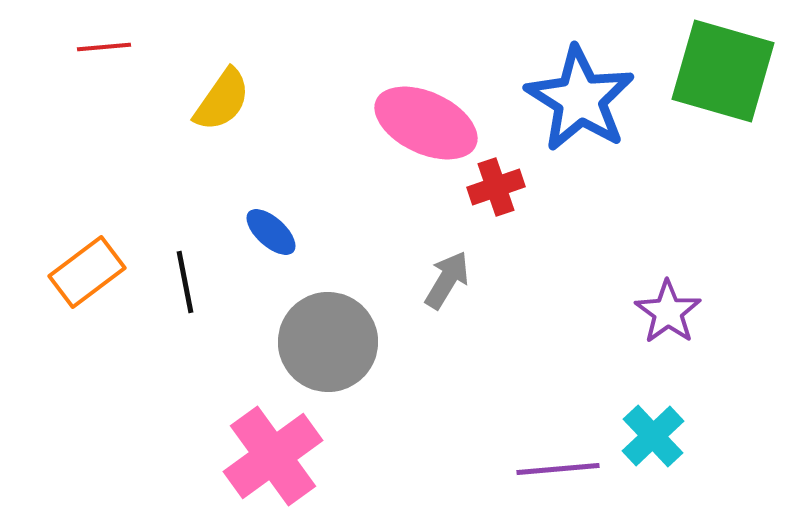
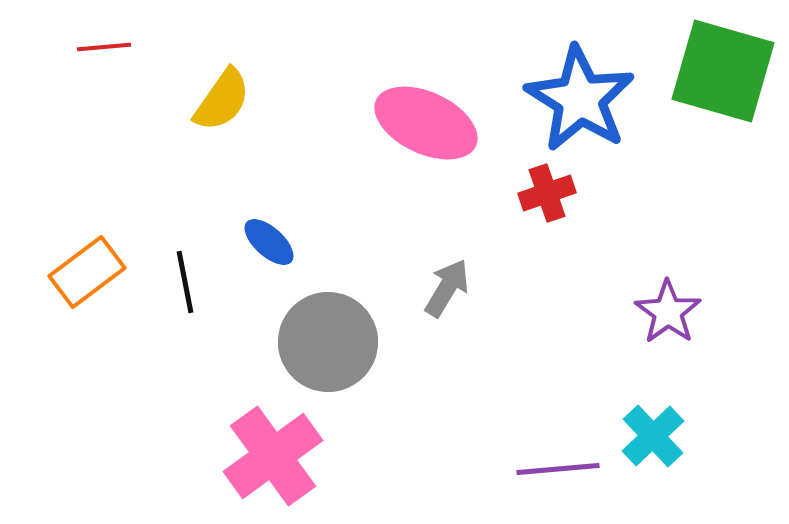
red cross: moved 51 px right, 6 px down
blue ellipse: moved 2 px left, 10 px down
gray arrow: moved 8 px down
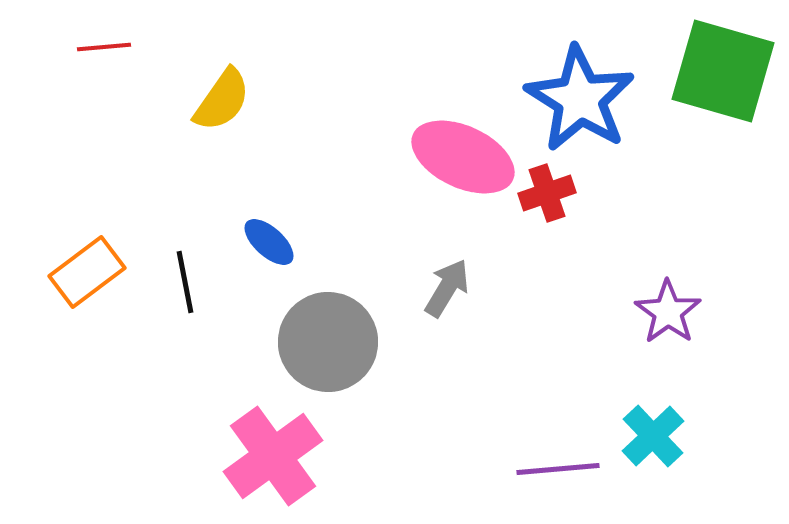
pink ellipse: moved 37 px right, 34 px down
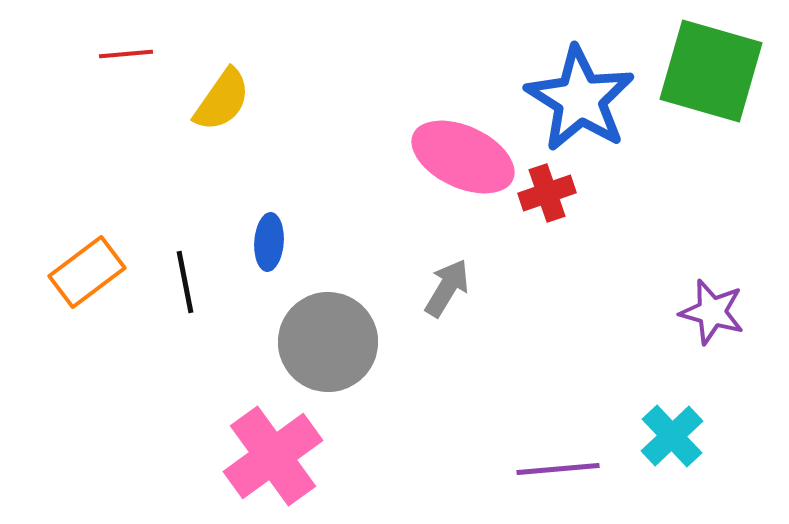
red line: moved 22 px right, 7 px down
green square: moved 12 px left
blue ellipse: rotated 52 degrees clockwise
purple star: moved 44 px right; rotated 20 degrees counterclockwise
cyan cross: moved 19 px right
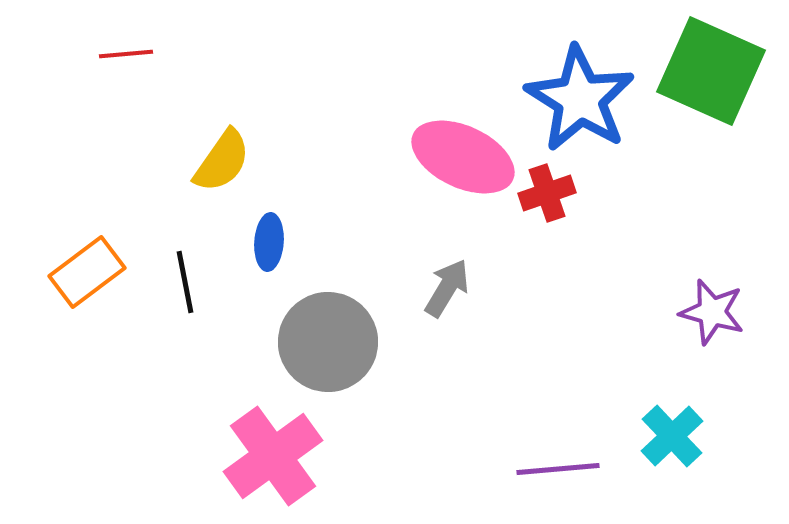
green square: rotated 8 degrees clockwise
yellow semicircle: moved 61 px down
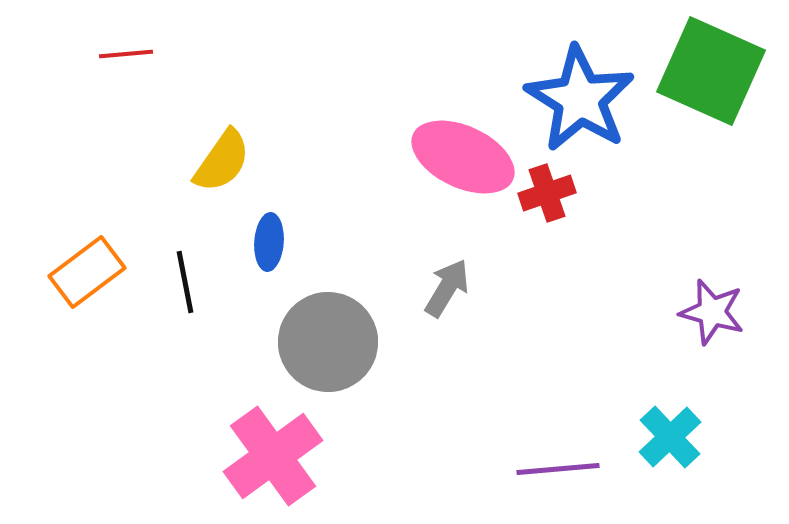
cyan cross: moved 2 px left, 1 px down
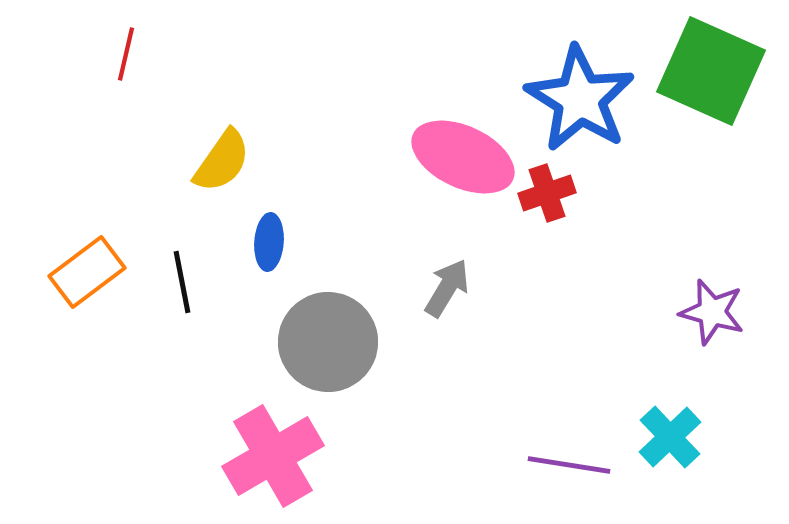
red line: rotated 72 degrees counterclockwise
black line: moved 3 px left
pink cross: rotated 6 degrees clockwise
purple line: moved 11 px right, 4 px up; rotated 14 degrees clockwise
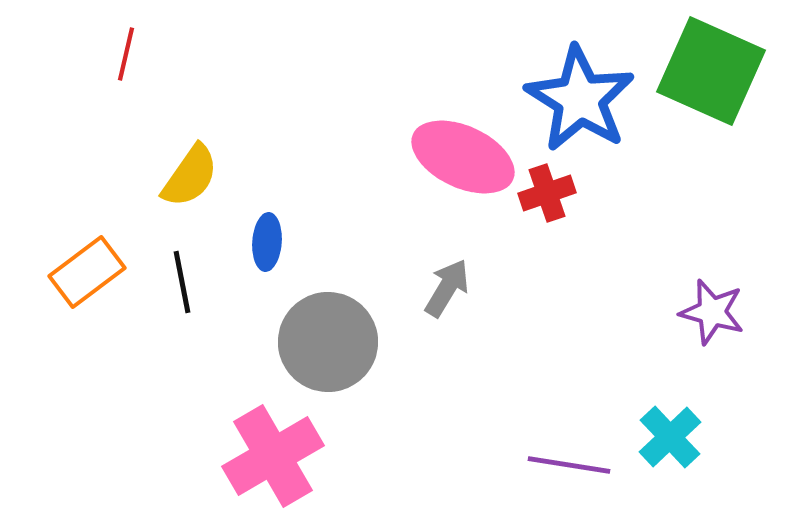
yellow semicircle: moved 32 px left, 15 px down
blue ellipse: moved 2 px left
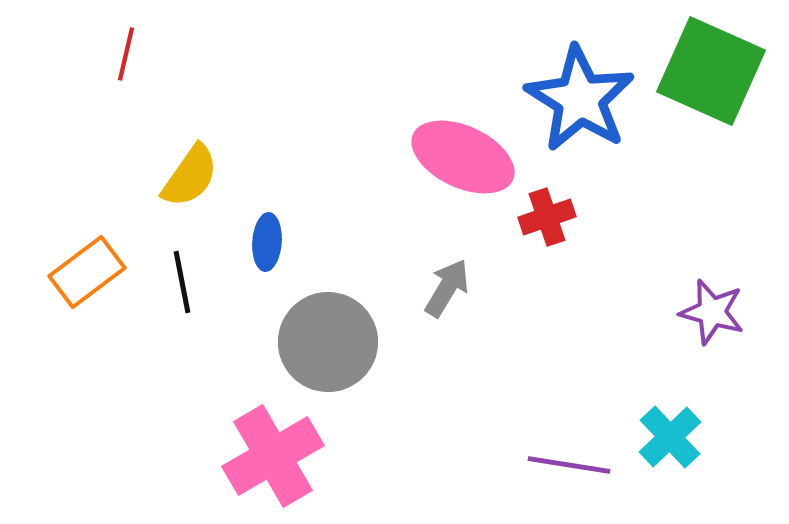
red cross: moved 24 px down
